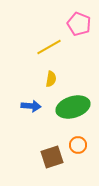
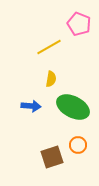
green ellipse: rotated 44 degrees clockwise
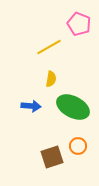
orange circle: moved 1 px down
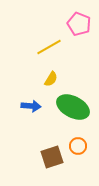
yellow semicircle: rotated 21 degrees clockwise
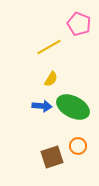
blue arrow: moved 11 px right
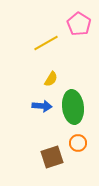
pink pentagon: rotated 10 degrees clockwise
yellow line: moved 3 px left, 4 px up
green ellipse: rotated 56 degrees clockwise
orange circle: moved 3 px up
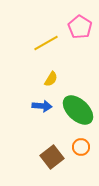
pink pentagon: moved 1 px right, 3 px down
green ellipse: moved 5 px right, 3 px down; rotated 40 degrees counterclockwise
orange circle: moved 3 px right, 4 px down
brown square: rotated 20 degrees counterclockwise
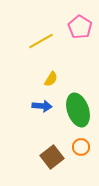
yellow line: moved 5 px left, 2 px up
green ellipse: rotated 28 degrees clockwise
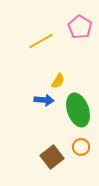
yellow semicircle: moved 7 px right, 2 px down
blue arrow: moved 2 px right, 6 px up
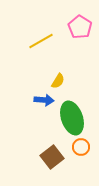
green ellipse: moved 6 px left, 8 px down
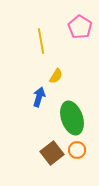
yellow line: rotated 70 degrees counterclockwise
yellow semicircle: moved 2 px left, 5 px up
blue arrow: moved 5 px left, 3 px up; rotated 78 degrees counterclockwise
orange circle: moved 4 px left, 3 px down
brown square: moved 4 px up
